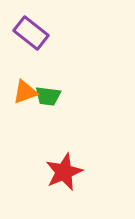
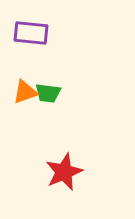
purple rectangle: rotated 32 degrees counterclockwise
green trapezoid: moved 3 px up
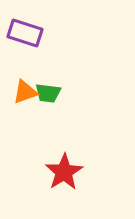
purple rectangle: moved 6 px left; rotated 12 degrees clockwise
red star: rotated 9 degrees counterclockwise
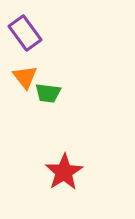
purple rectangle: rotated 36 degrees clockwise
orange triangle: moved 15 px up; rotated 48 degrees counterclockwise
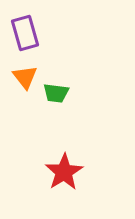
purple rectangle: rotated 20 degrees clockwise
green trapezoid: moved 8 px right
